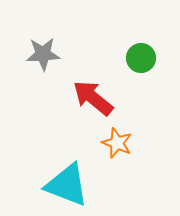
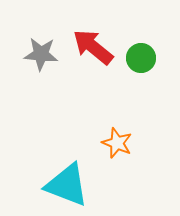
gray star: moved 2 px left; rotated 8 degrees clockwise
red arrow: moved 51 px up
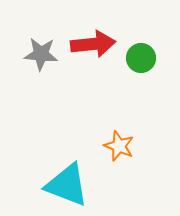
red arrow: moved 3 px up; rotated 135 degrees clockwise
orange star: moved 2 px right, 3 px down
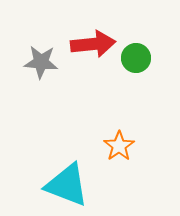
gray star: moved 8 px down
green circle: moved 5 px left
orange star: rotated 16 degrees clockwise
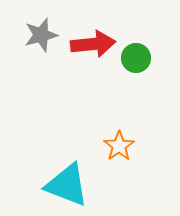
gray star: moved 27 px up; rotated 20 degrees counterclockwise
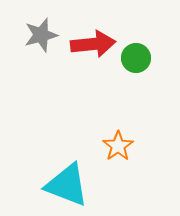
orange star: moved 1 px left
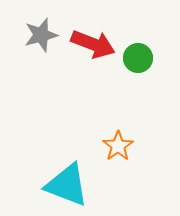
red arrow: rotated 27 degrees clockwise
green circle: moved 2 px right
